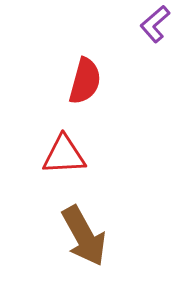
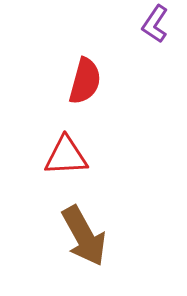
purple L-shape: rotated 15 degrees counterclockwise
red triangle: moved 2 px right, 1 px down
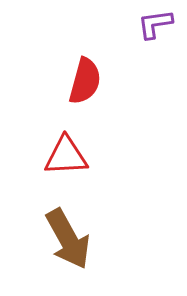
purple L-shape: rotated 48 degrees clockwise
brown arrow: moved 16 px left, 3 px down
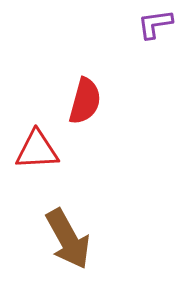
red semicircle: moved 20 px down
red triangle: moved 29 px left, 6 px up
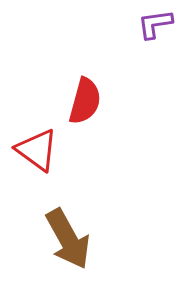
red triangle: rotated 39 degrees clockwise
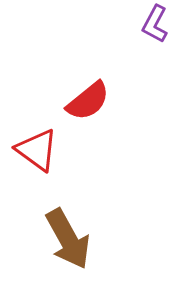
purple L-shape: rotated 54 degrees counterclockwise
red semicircle: moved 3 px right; rotated 36 degrees clockwise
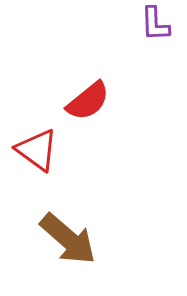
purple L-shape: rotated 30 degrees counterclockwise
brown arrow: rotated 20 degrees counterclockwise
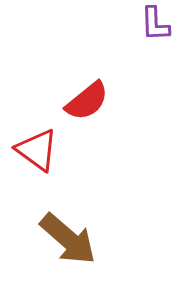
red semicircle: moved 1 px left
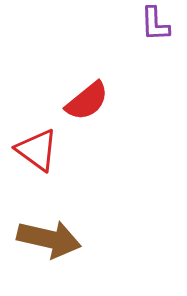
brown arrow: moved 19 px left; rotated 28 degrees counterclockwise
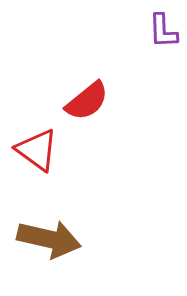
purple L-shape: moved 8 px right, 7 px down
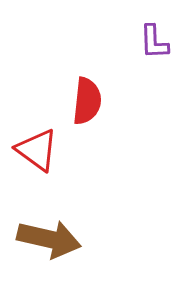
purple L-shape: moved 9 px left, 11 px down
red semicircle: rotated 45 degrees counterclockwise
